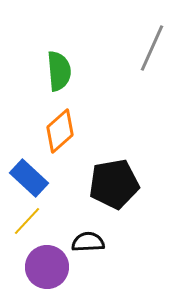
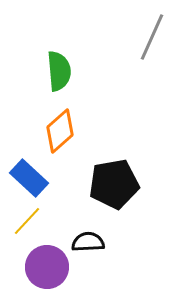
gray line: moved 11 px up
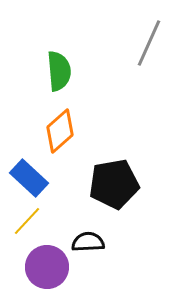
gray line: moved 3 px left, 6 px down
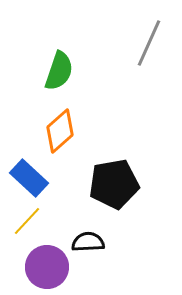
green semicircle: rotated 24 degrees clockwise
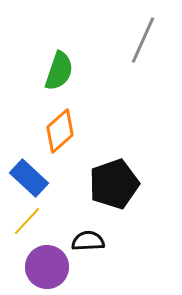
gray line: moved 6 px left, 3 px up
black pentagon: rotated 9 degrees counterclockwise
black semicircle: moved 1 px up
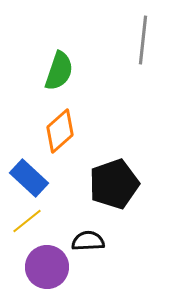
gray line: rotated 18 degrees counterclockwise
yellow line: rotated 8 degrees clockwise
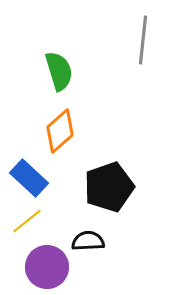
green semicircle: rotated 36 degrees counterclockwise
black pentagon: moved 5 px left, 3 px down
